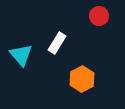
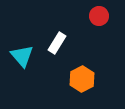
cyan triangle: moved 1 px right, 1 px down
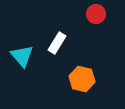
red circle: moved 3 px left, 2 px up
orange hexagon: rotated 20 degrees counterclockwise
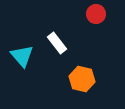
white rectangle: rotated 70 degrees counterclockwise
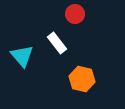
red circle: moved 21 px left
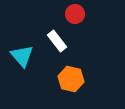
white rectangle: moved 2 px up
orange hexagon: moved 11 px left
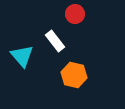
white rectangle: moved 2 px left
orange hexagon: moved 3 px right, 4 px up
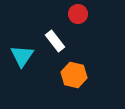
red circle: moved 3 px right
cyan triangle: rotated 15 degrees clockwise
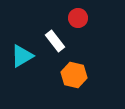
red circle: moved 4 px down
cyan triangle: rotated 25 degrees clockwise
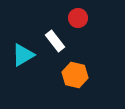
cyan triangle: moved 1 px right, 1 px up
orange hexagon: moved 1 px right
